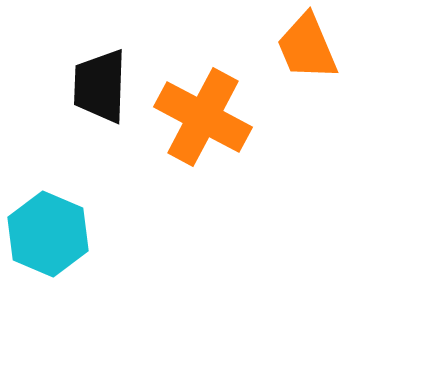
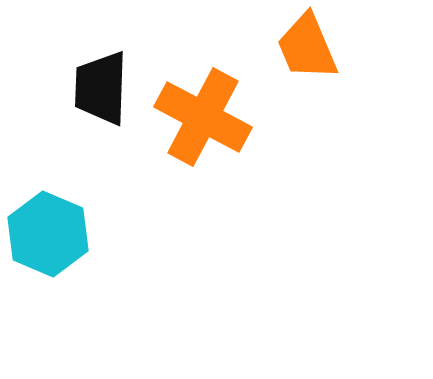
black trapezoid: moved 1 px right, 2 px down
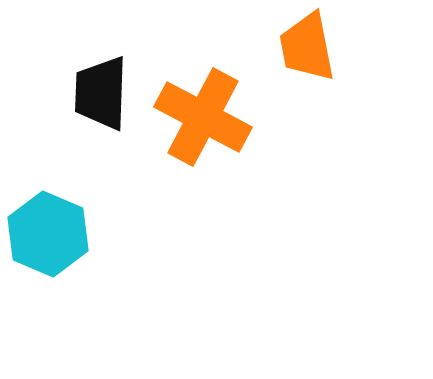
orange trapezoid: rotated 12 degrees clockwise
black trapezoid: moved 5 px down
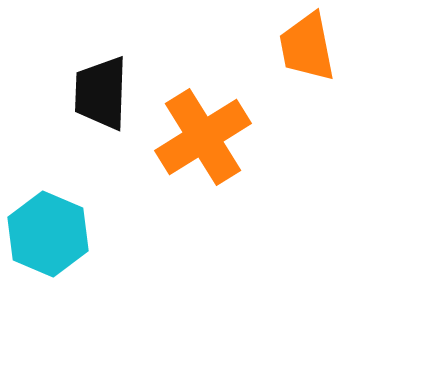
orange cross: moved 20 px down; rotated 30 degrees clockwise
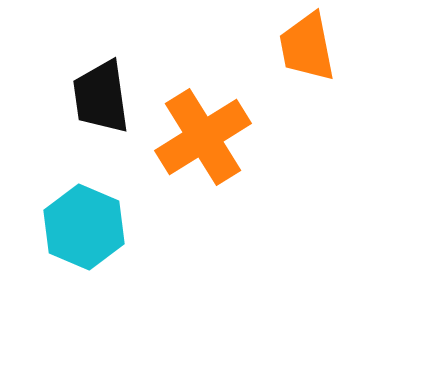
black trapezoid: moved 4 px down; rotated 10 degrees counterclockwise
cyan hexagon: moved 36 px right, 7 px up
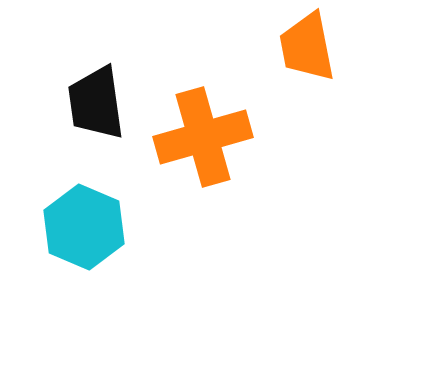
black trapezoid: moved 5 px left, 6 px down
orange cross: rotated 16 degrees clockwise
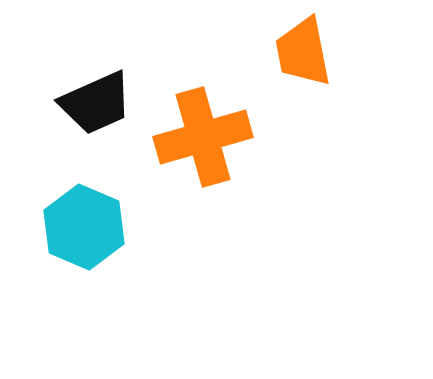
orange trapezoid: moved 4 px left, 5 px down
black trapezoid: rotated 106 degrees counterclockwise
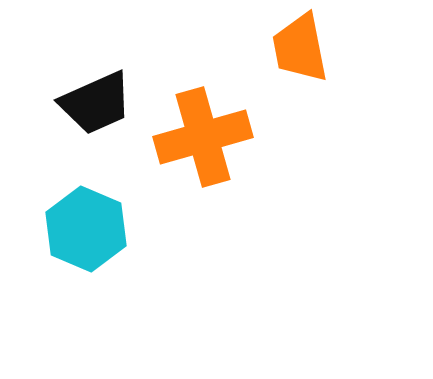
orange trapezoid: moved 3 px left, 4 px up
cyan hexagon: moved 2 px right, 2 px down
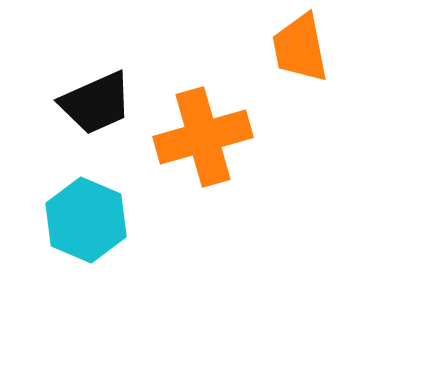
cyan hexagon: moved 9 px up
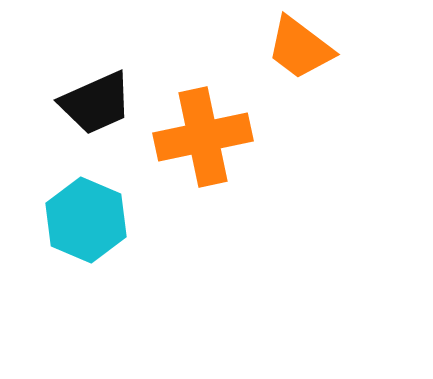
orange trapezoid: rotated 42 degrees counterclockwise
orange cross: rotated 4 degrees clockwise
